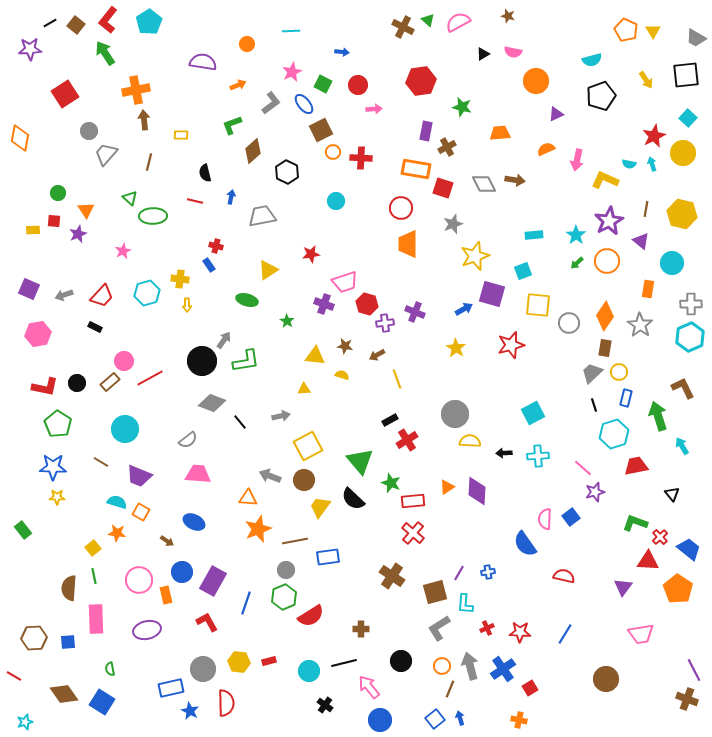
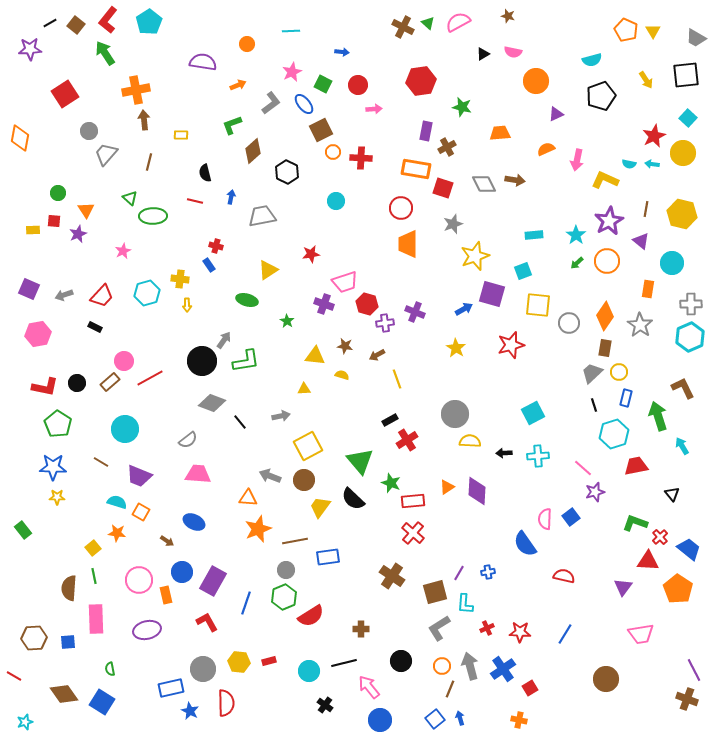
green triangle at (428, 20): moved 3 px down
cyan arrow at (652, 164): rotated 64 degrees counterclockwise
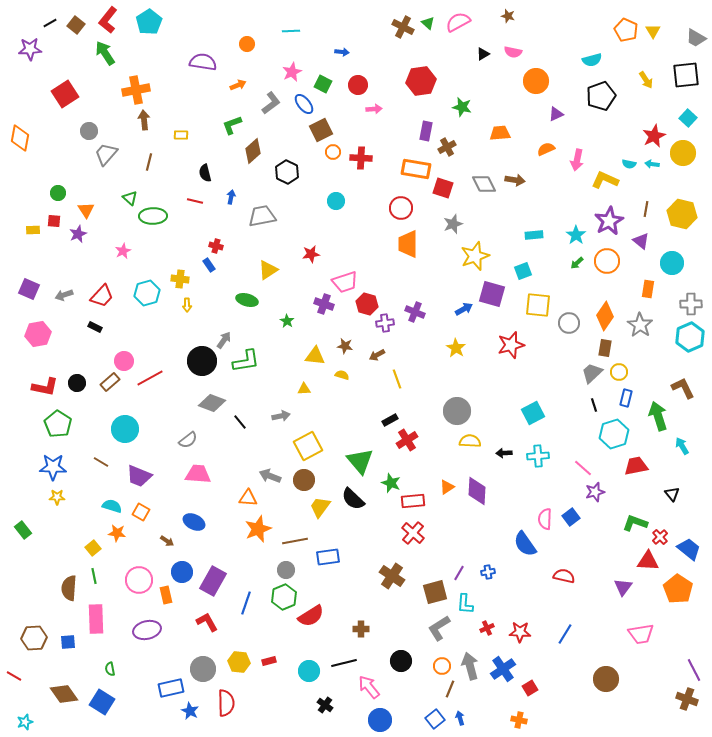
gray circle at (455, 414): moved 2 px right, 3 px up
cyan semicircle at (117, 502): moved 5 px left, 4 px down
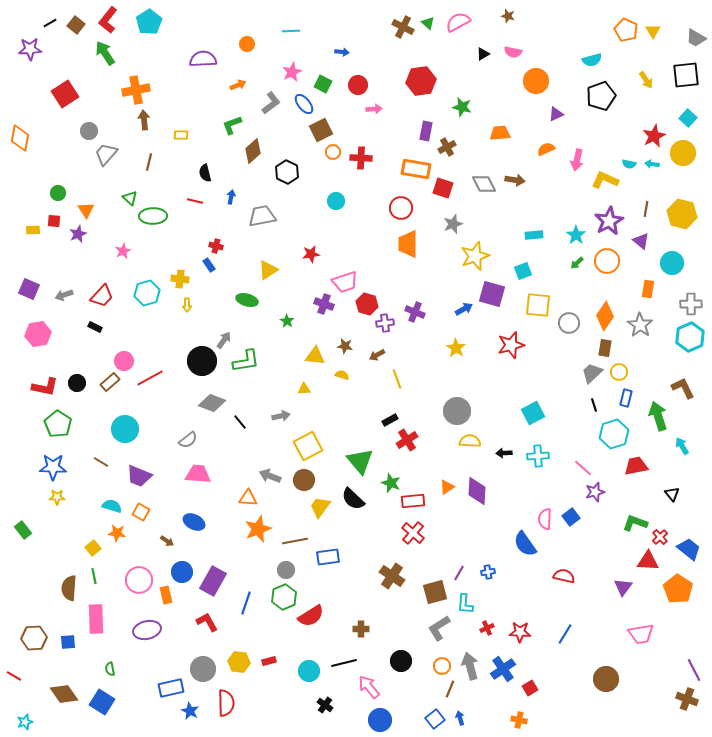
purple semicircle at (203, 62): moved 3 px up; rotated 12 degrees counterclockwise
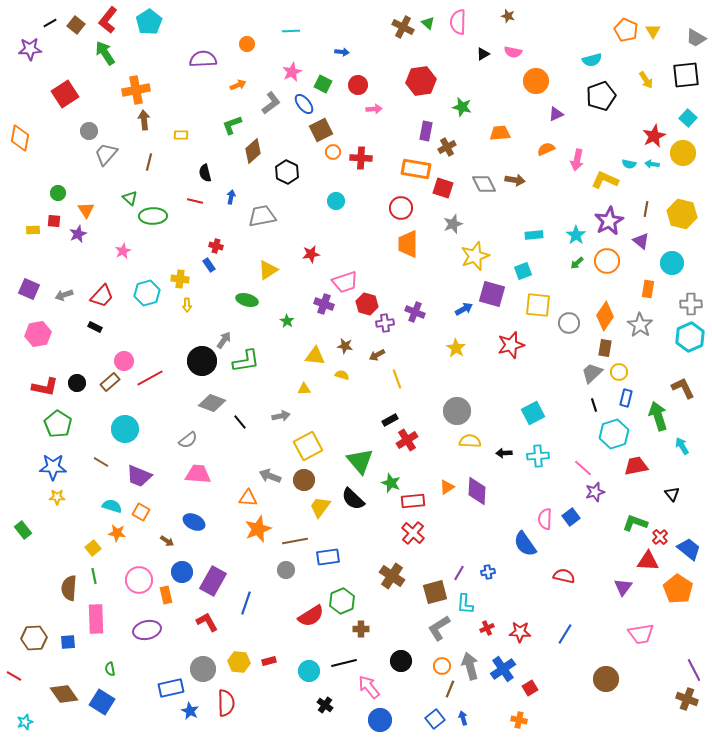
pink semicircle at (458, 22): rotated 60 degrees counterclockwise
green hexagon at (284, 597): moved 58 px right, 4 px down
blue arrow at (460, 718): moved 3 px right
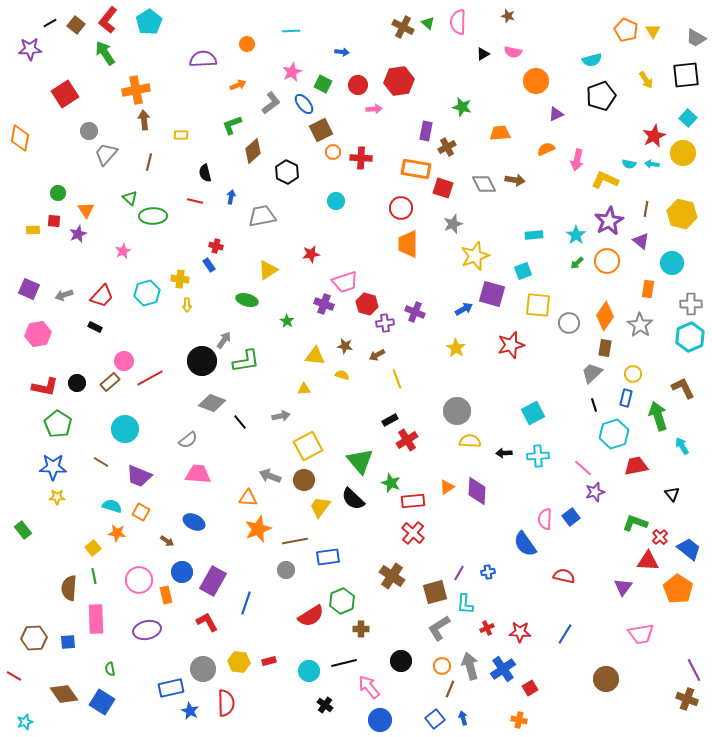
red hexagon at (421, 81): moved 22 px left
yellow circle at (619, 372): moved 14 px right, 2 px down
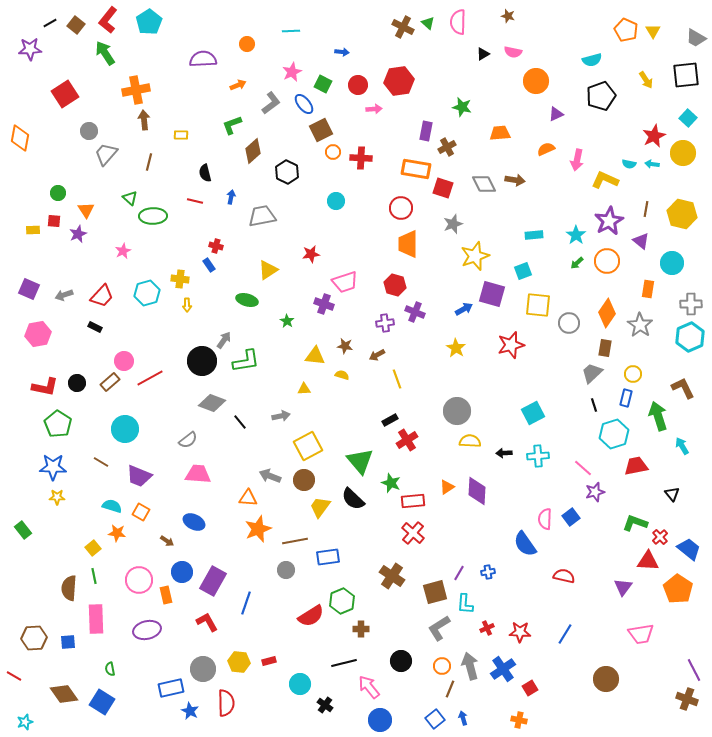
red hexagon at (367, 304): moved 28 px right, 19 px up
orange diamond at (605, 316): moved 2 px right, 3 px up
cyan circle at (309, 671): moved 9 px left, 13 px down
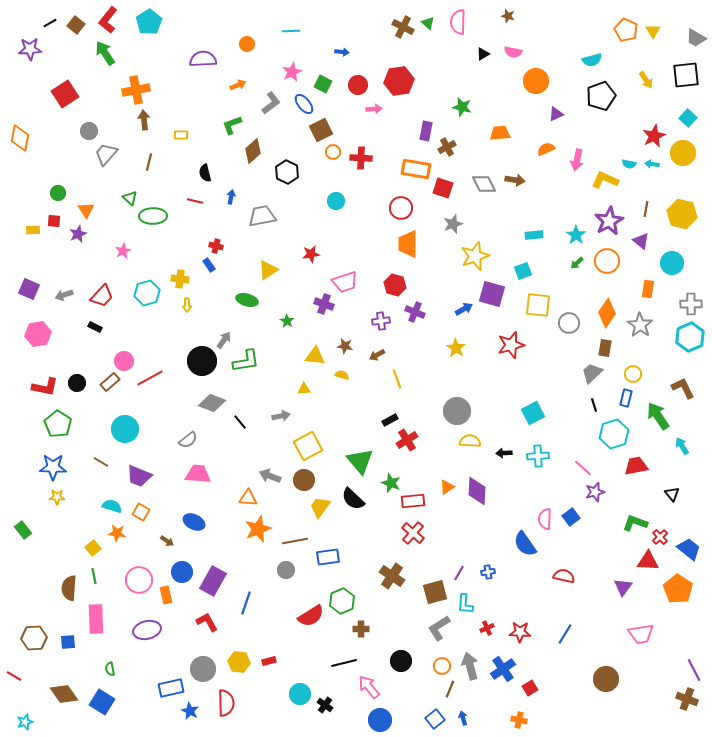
purple cross at (385, 323): moved 4 px left, 2 px up
green arrow at (658, 416): rotated 16 degrees counterclockwise
cyan circle at (300, 684): moved 10 px down
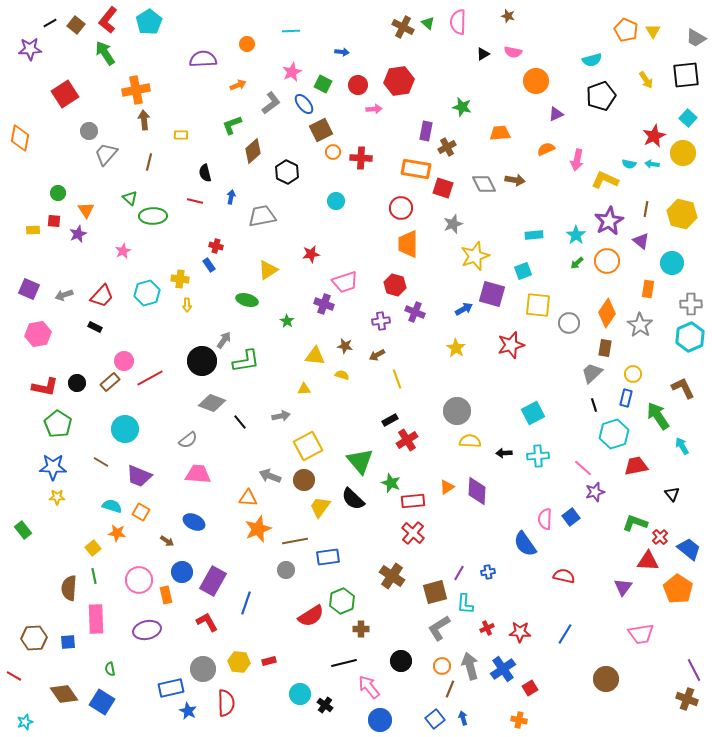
blue star at (190, 711): moved 2 px left
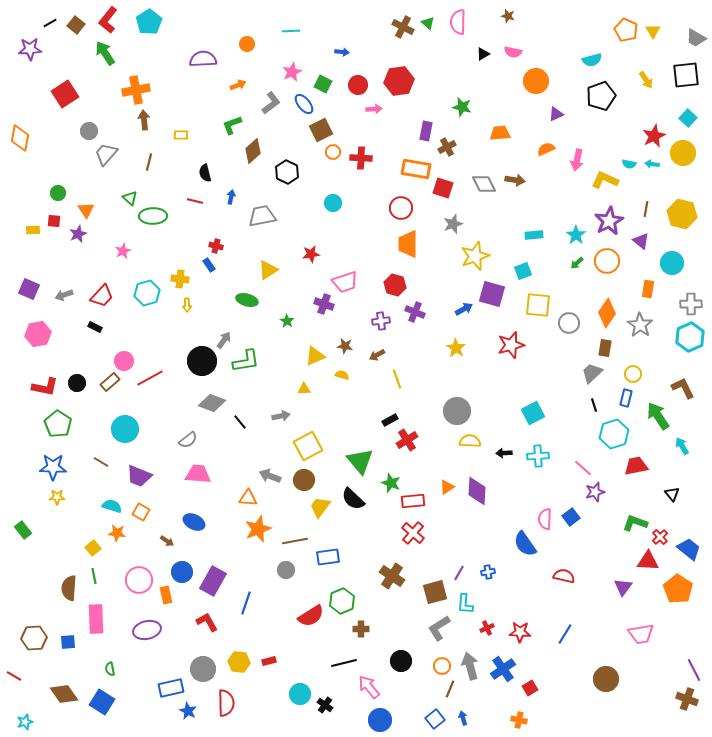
cyan circle at (336, 201): moved 3 px left, 2 px down
yellow triangle at (315, 356): rotated 30 degrees counterclockwise
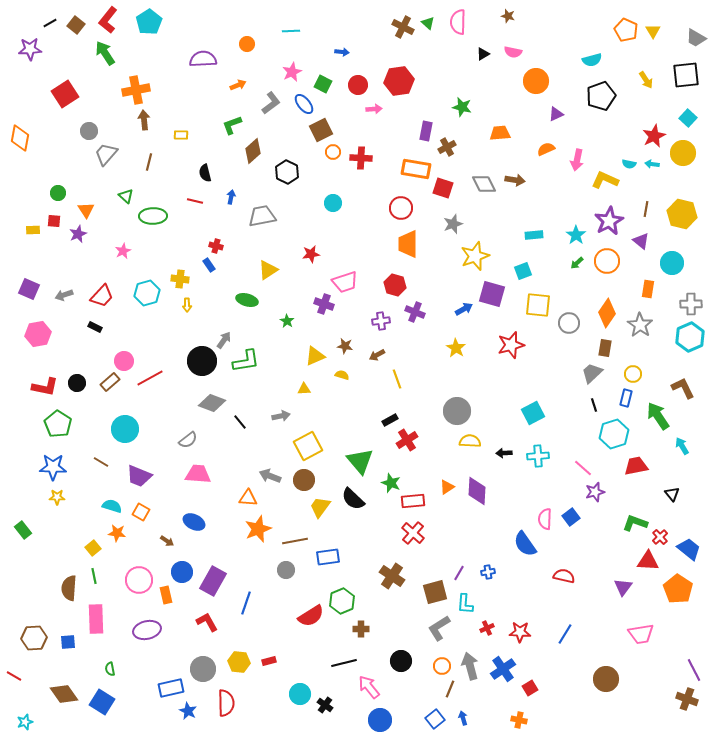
green triangle at (130, 198): moved 4 px left, 2 px up
